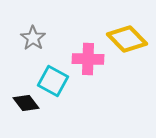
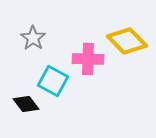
yellow diamond: moved 2 px down
black diamond: moved 1 px down
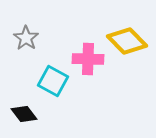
gray star: moved 7 px left
black diamond: moved 2 px left, 10 px down
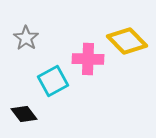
cyan square: rotated 32 degrees clockwise
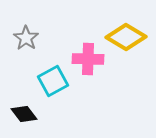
yellow diamond: moved 1 px left, 4 px up; rotated 15 degrees counterclockwise
